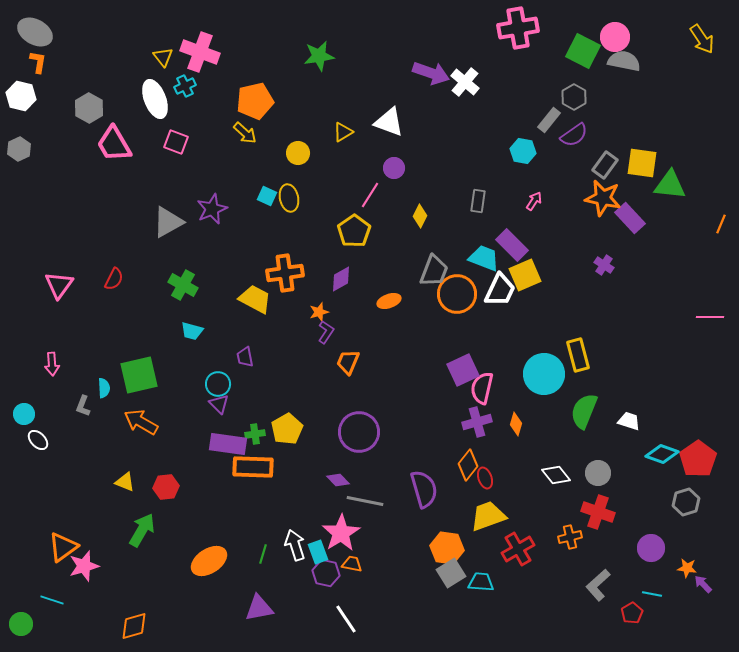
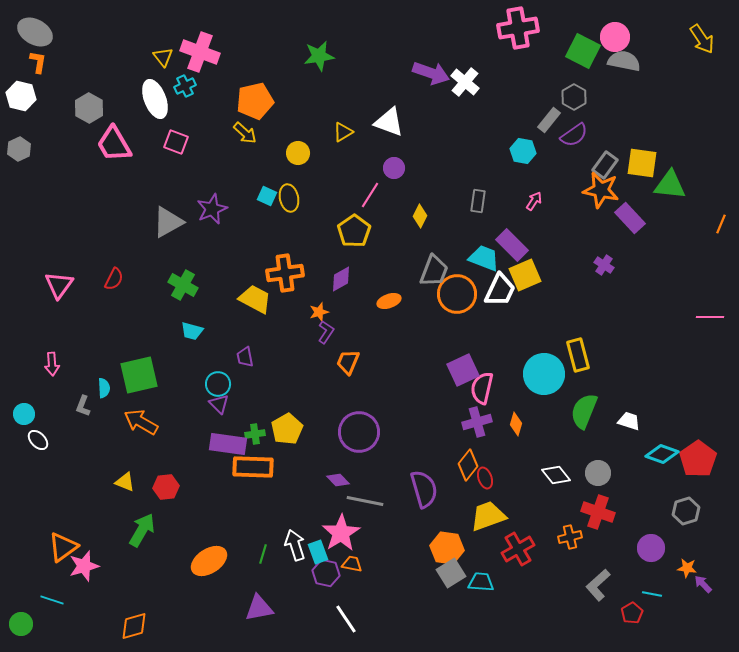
orange star at (603, 198): moved 2 px left, 8 px up
gray hexagon at (686, 502): moved 9 px down
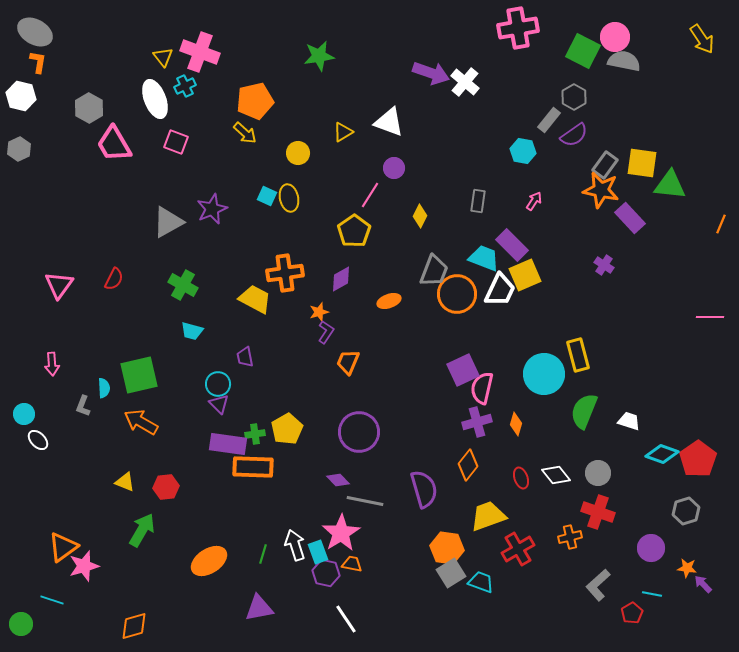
red ellipse at (485, 478): moved 36 px right
cyan trapezoid at (481, 582): rotated 16 degrees clockwise
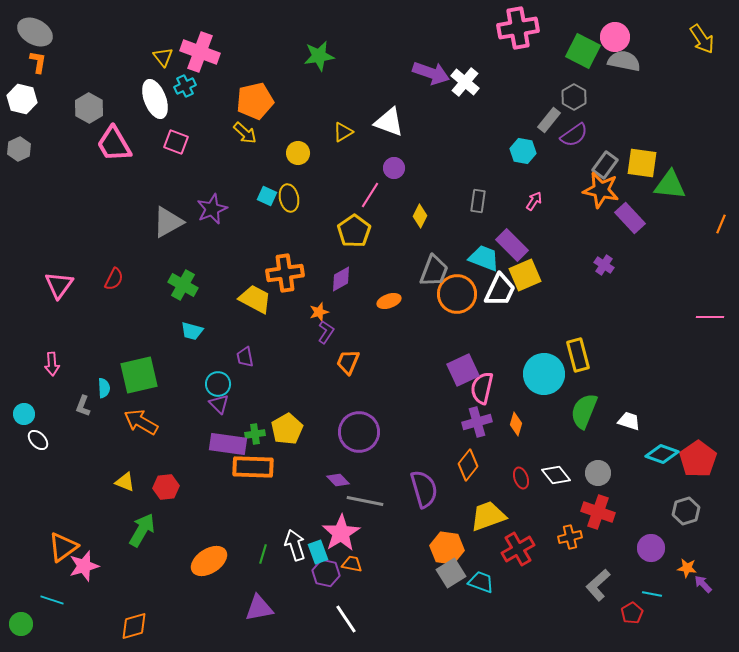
white hexagon at (21, 96): moved 1 px right, 3 px down
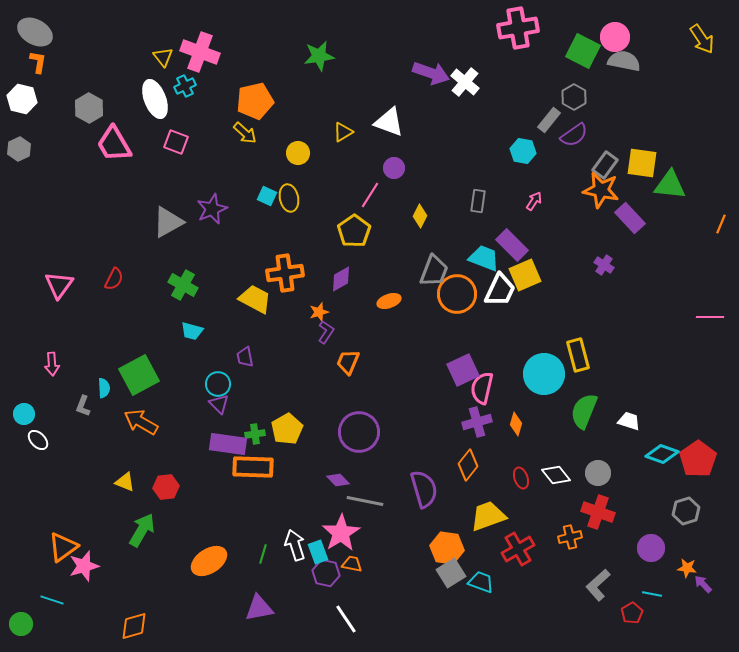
green square at (139, 375): rotated 15 degrees counterclockwise
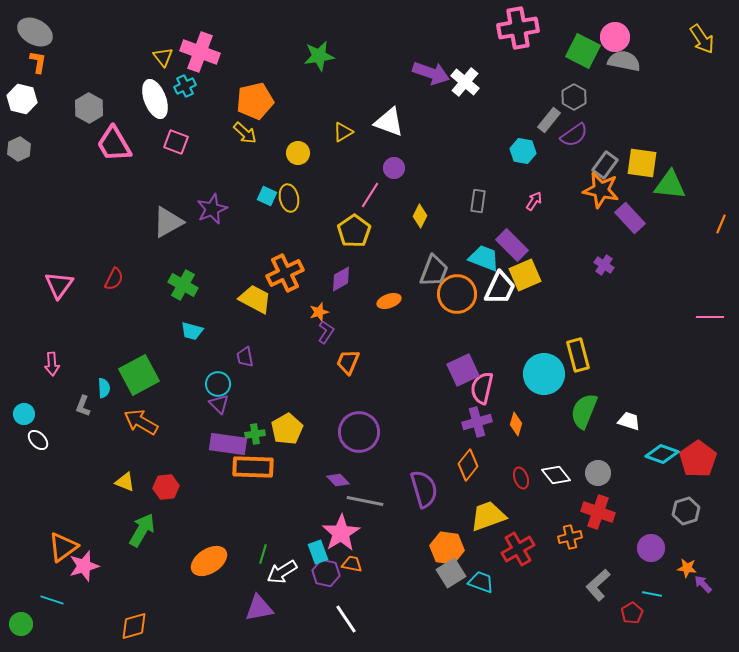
orange cross at (285, 273): rotated 18 degrees counterclockwise
white trapezoid at (500, 290): moved 2 px up
white arrow at (295, 545): moved 13 px left, 27 px down; rotated 104 degrees counterclockwise
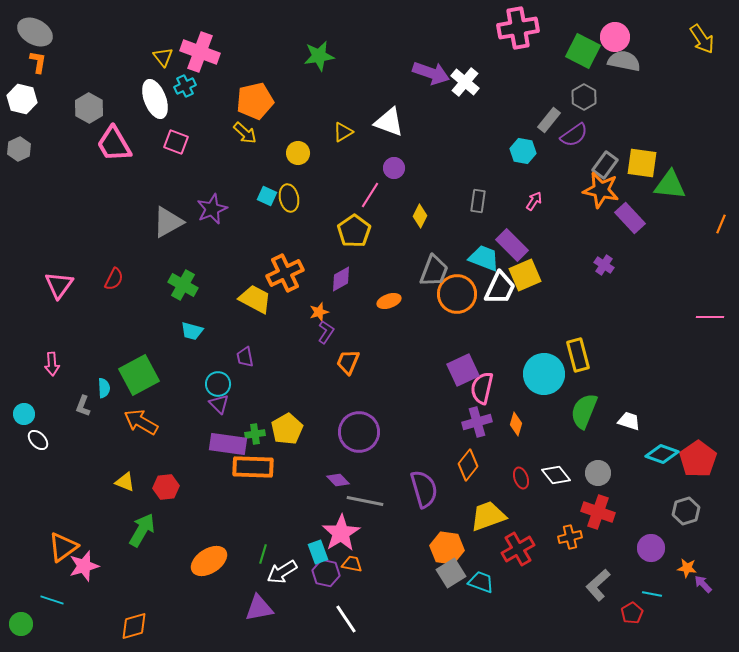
gray hexagon at (574, 97): moved 10 px right
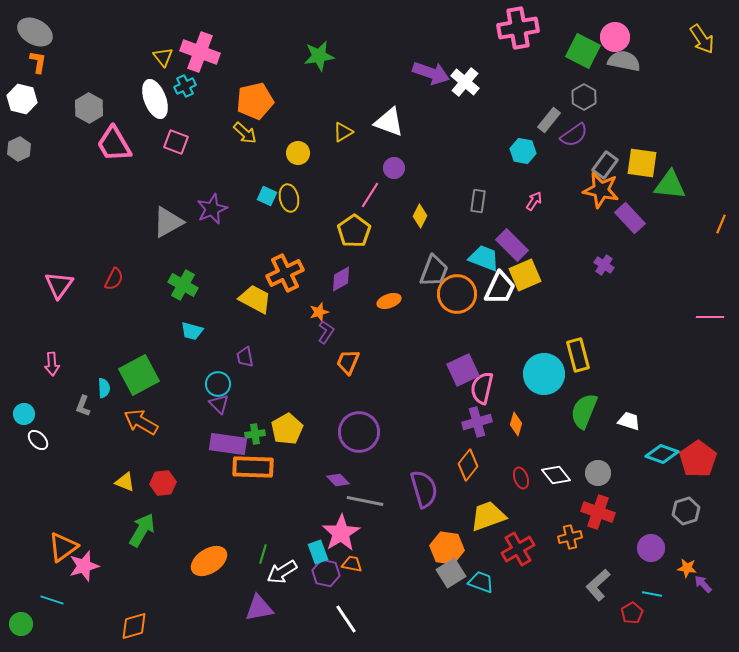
red hexagon at (166, 487): moved 3 px left, 4 px up
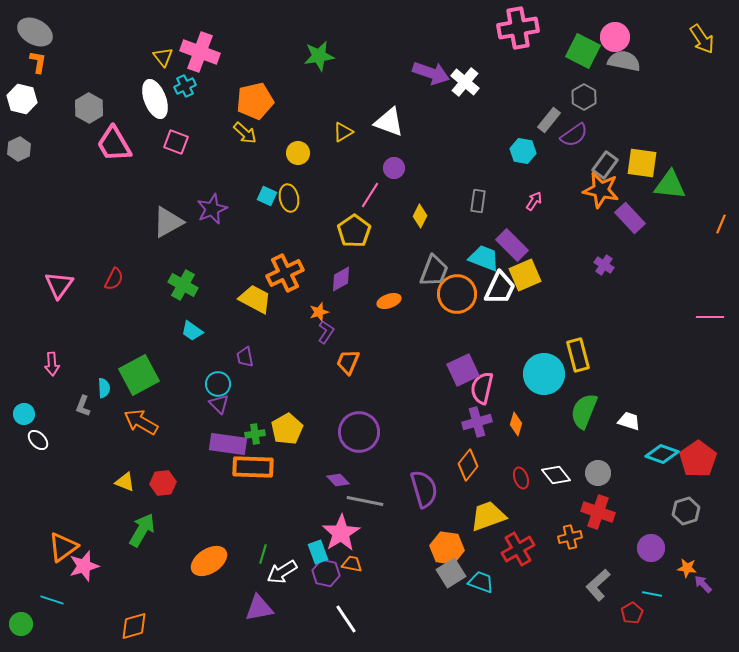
cyan trapezoid at (192, 331): rotated 20 degrees clockwise
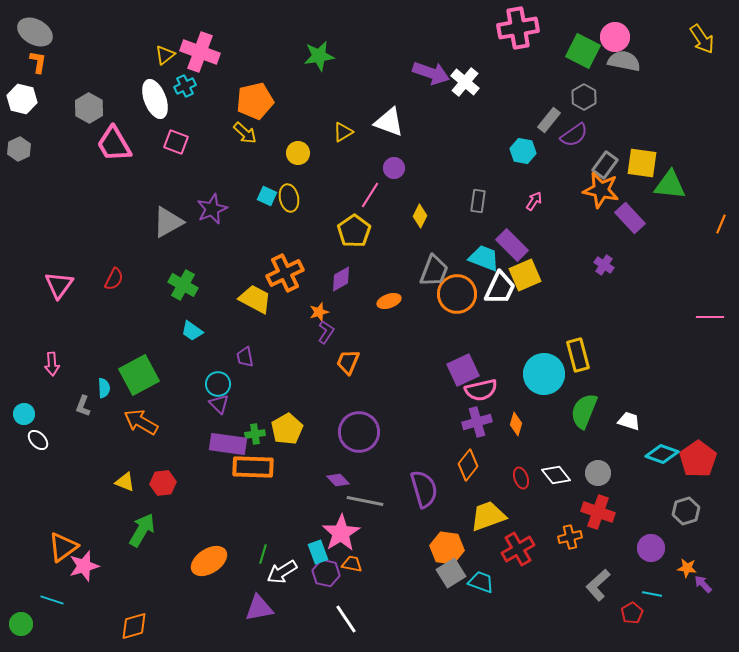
yellow triangle at (163, 57): moved 2 px right, 2 px up; rotated 30 degrees clockwise
pink semicircle at (482, 388): moved 1 px left, 2 px down; rotated 116 degrees counterclockwise
